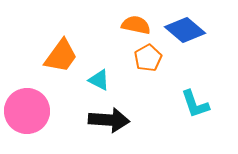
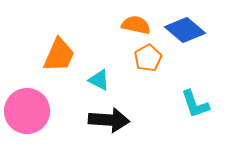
orange trapezoid: moved 2 px left, 1 px up; rotated 12 degrees counterclockwise
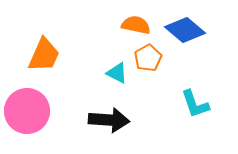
orange trapezoid: moved 15 px left
cyan triangle: moved 18 px right, 7 px up
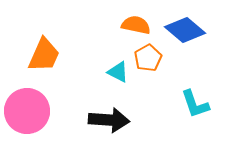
cyan triangle: moved 1 px right, 1 px up
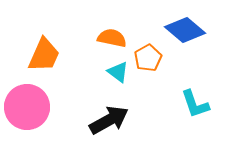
orange semicircle: moved 24 px left, 13 px down
cyan triangle: rotated 10 degrees clockwise
pink circle: moved 4 px up
black arrow: rotated 33 degrees counterclockwise
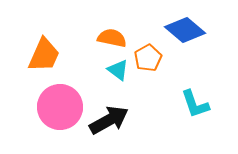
cyan triangle: moved 2 px up
pink circle: moved 33 px right
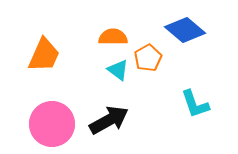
orange semicircle: moved 1 px right, 1 px up; rotated 12 degrees counterclockwise
pink circle: moved 8 px left, 17 px down
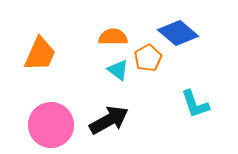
blue diamond: moved 7 px left, 3 px down
orange trapezoid: moved 4 px left, 1 px up
pink circle: moved 1 px left, 1 px down
